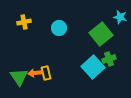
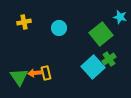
green cross: rotated 16 degrees counterclockwise
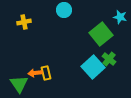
cyan circle: moved 5 px right, 18 px up
green cross: rotated 16 degrees counterclockwise
green triangle: moved 7 px down
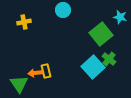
cyan circle: moved 1 px left
yellow rectangle: moved 2 px up
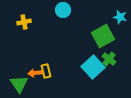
green square: moved 2 px right, 2 px down; rotated 10 degrees clockwise
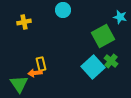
green cross: moved 2 px right, 2 px down
yellow rectangle: moved 5 px left, 7 px up
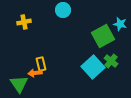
cyan star: moved 7 px down
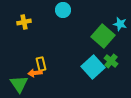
green square: rotated 20 degrees counterclockwise
